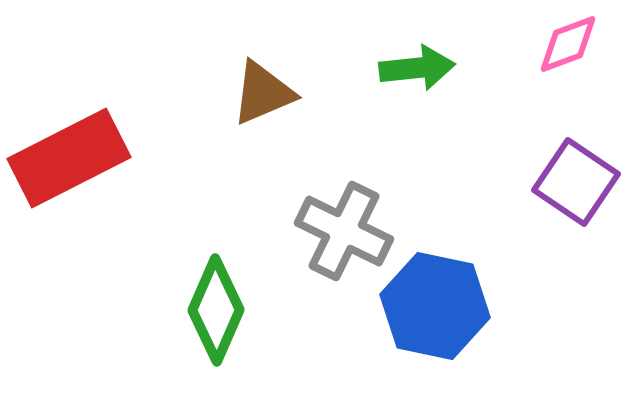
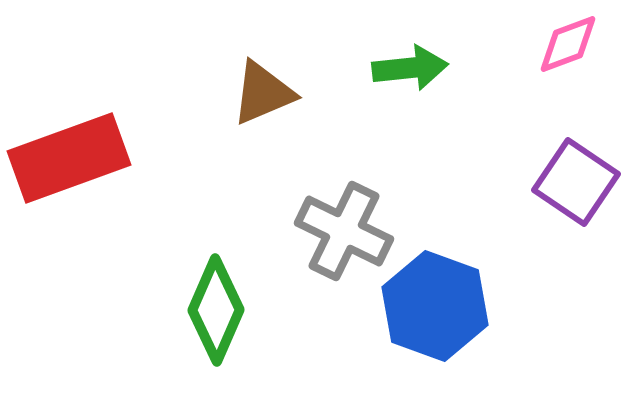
green arrow: moved 7 px left
red rectangle: rotated 7 degrees clockwise
blue hexagon: rotated 8 degrees clockwise
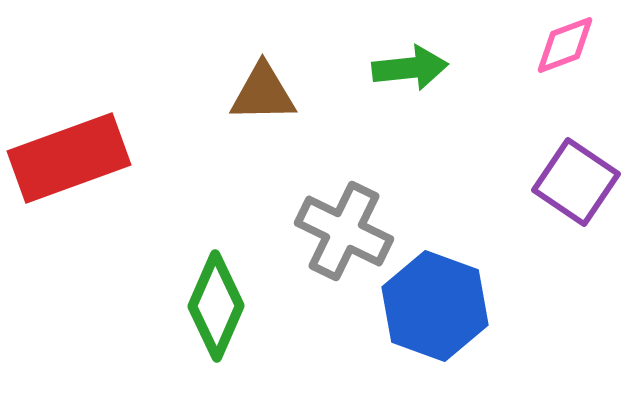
pink diamond: moved 3 px left, 1 px down
brown triangle: rotated 22 degrees clockwise
green diamond: moved 4 px up
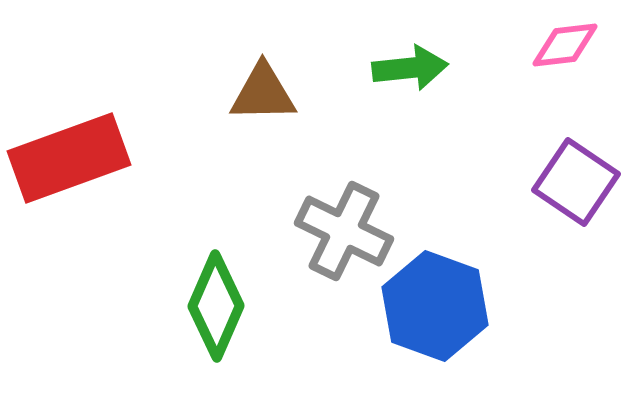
pink diamond: rotated 14 degrees clockwise
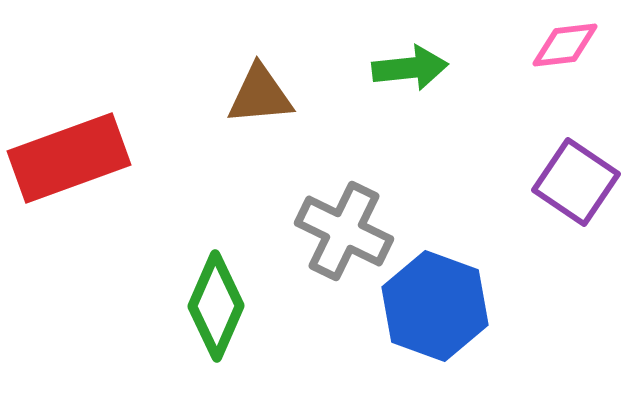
brown triangle: moved 3 px left, 2 px down; rotated 4 degrees counterclockwise
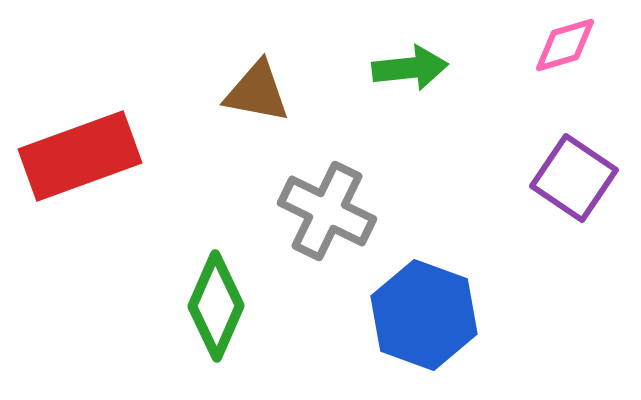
pink diamond: rotated 10 degrees counterclockwise
brown triangle: moved 3 px left, 3 px up; rotated 16 degrees clockwise
red rectangle: moved 11 px right, 2 px up
purple square: moved 2 px left, 4 px up
gray cross: moved 17 px left, 20 px up
blue hexagon: moved 11 px left, 9 px down
